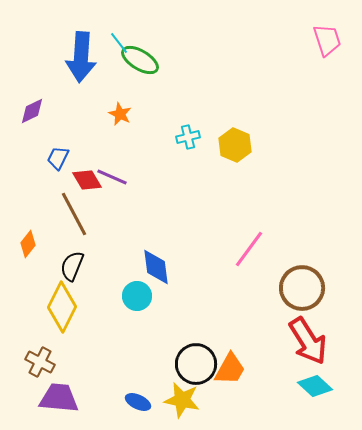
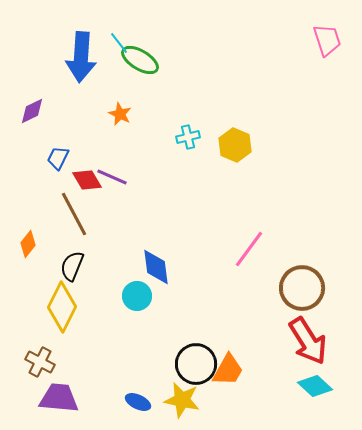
orange trapezoid: moved 2 px left, 1 px down
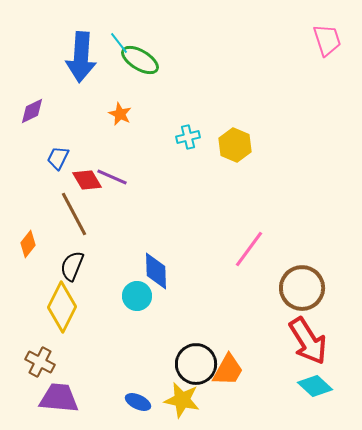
blue diamond: moved 4 px down; rotated 6 degrees clockwise
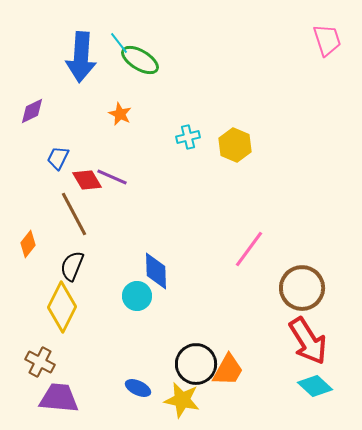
blue ellipse: moved 14 px up
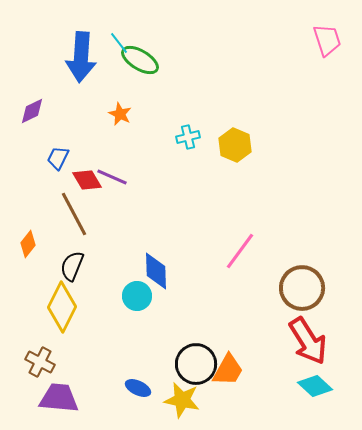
pink line: moved 9 px left, 2 px down
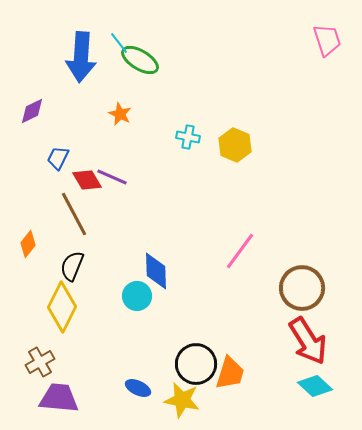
cyan cross: rotated 25 degrees clockwise
brown cross: rotated 32 degrees clockwise
orange trapezoid: moved 2 px right, 3 px down; rotated 12 degrees counterclockwise
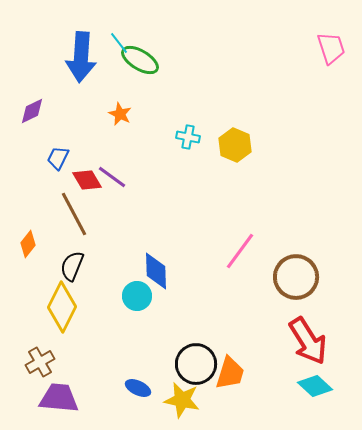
pink trapezoid: moved 4 px right, 8 px down
purple line: rotated 12 degrees clockwise
brown circle: moved 6 px left, 11 px up
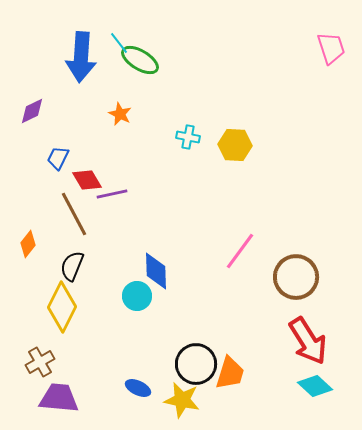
yellow hexagon: rotated 20 degrees counterclockwise
purple line: moved 17 px down; rotated 48 degrees counterclockwise
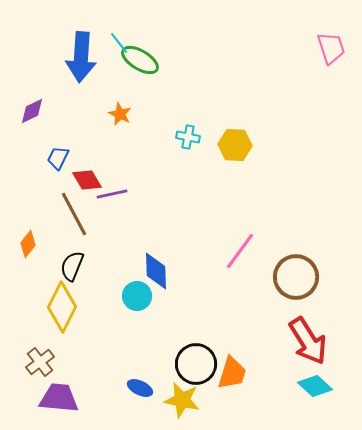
brown cross: rotated 8 degrees counterclockwise
orange trapezoid: moved 2 px right
blue ellipse: moved 2 px right
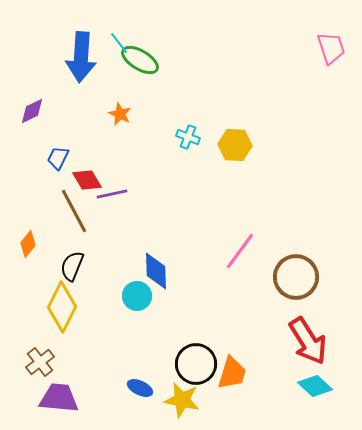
cyan cross: rotated 10 degrees clockwise
brown line: moved 3 px up
